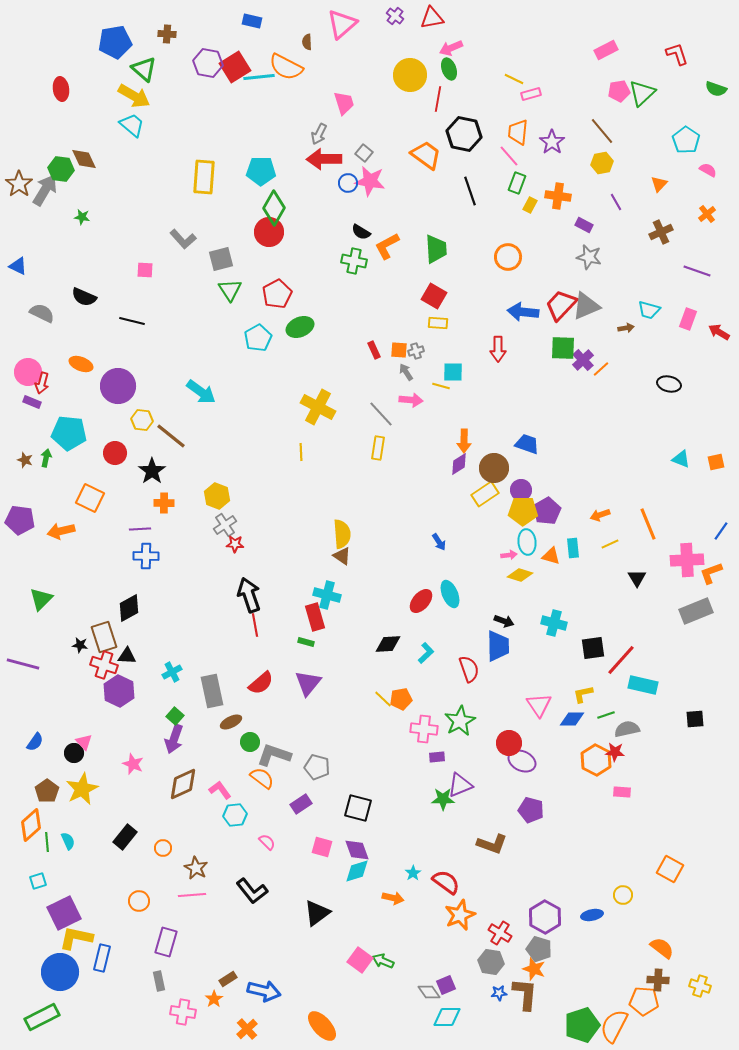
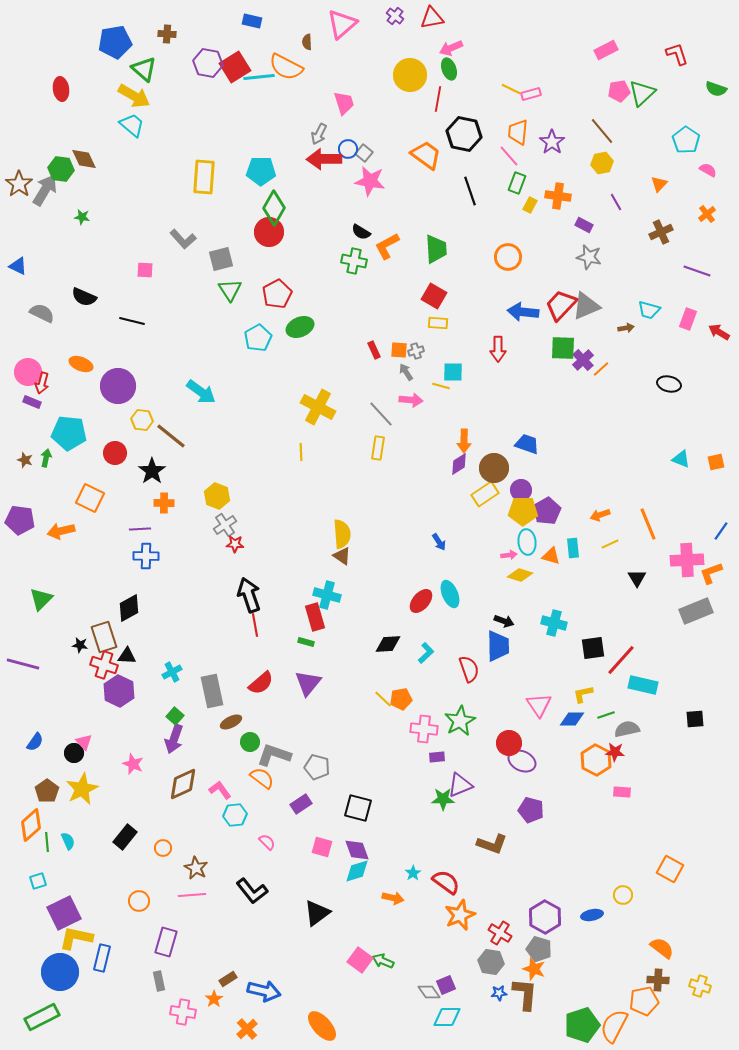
yellow line at (514, 79): moved 3 px left, 10 px down
blue circle at (348, 183): moved 34 px up
orange pentagon at (644, 1001): rotated 16 degrees counterclockwise
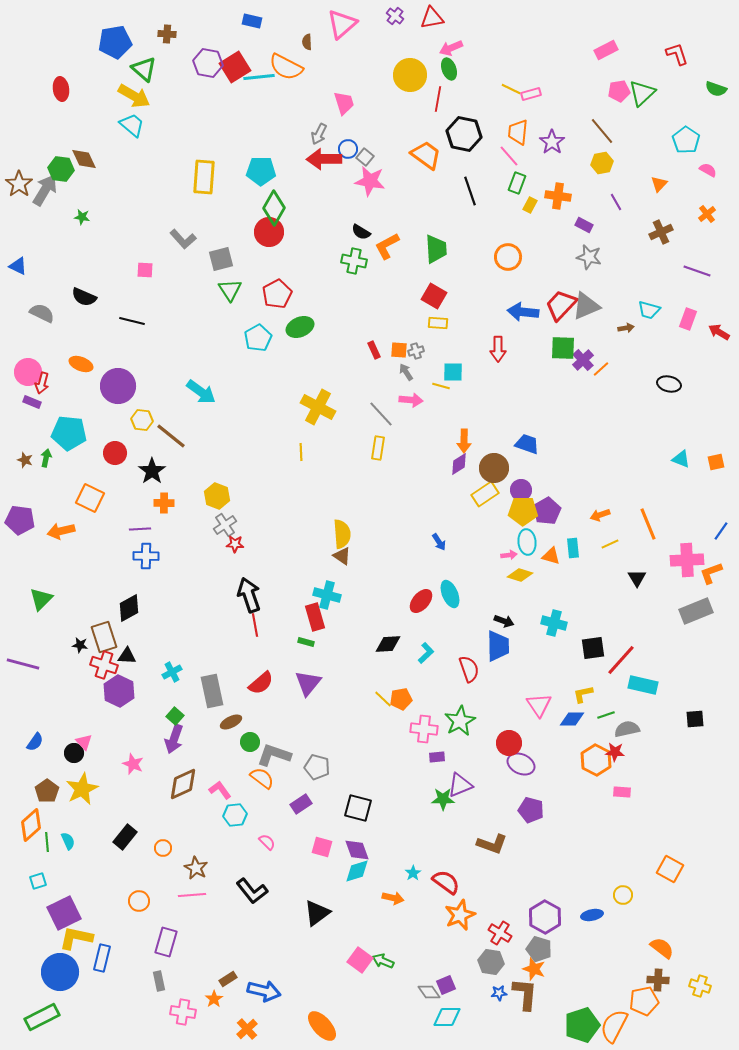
gray square at (364, 153): moved 1 px right, 4 px down
purple ellipse at (522, 761): moved 1 px left, 3 px down
